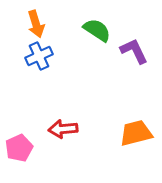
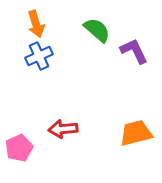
green semicircle: rotated 8 degrees clockwise
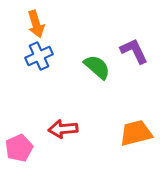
green semicircle: moved 37 px down
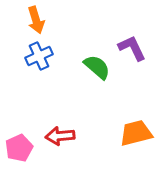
orange arrow: moved 4 px up
purple L-shape: moved 2 px left, 3 px up
red arrow: moved 3 px left, 7 px down
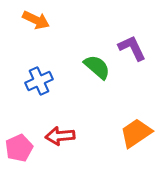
orange arrow: rotated 48 degrees counterclockwise
blue cross: moved 25 px down
orange trapezoid: rotated 20 degrees counterclockwise
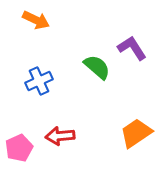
purple L-shape: rotated 8 degrees counterclockwise
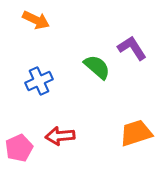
orange trapezoid: rotated 16 degrees clockwise
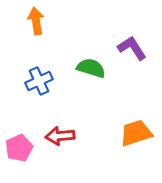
orange arrow: moved 1 px down; rotated 124 degrees counterclockwise
green semicircle: moved 6 px left, 1 px down; rotated 24 degrees counterclockwise
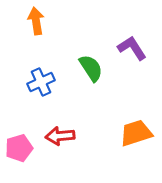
green semicircle: rotated 40 degrees clockwise
blue cross: moved 2 px right, 1 px down
pink pentagon: rotated 8 degrees clockwise
